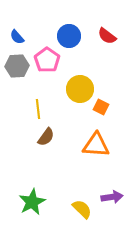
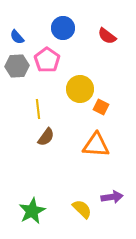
blue circle: moved 6 px left, 8 px up
green star: moved 9 px down
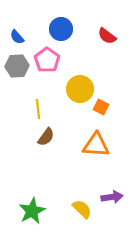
blue circle: moved 2 px left, 1 px down
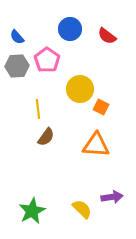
blue circle: moved 9 px right
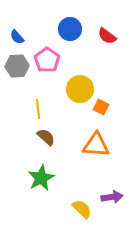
brown semicircle: rotated 84 degrees counterclockwise
green star: moved 9 px right, 33 px up
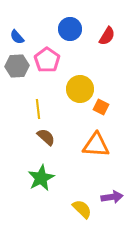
red semicircle: rotated 96 degrees counterclockwise
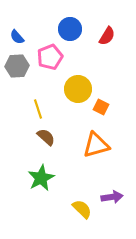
pink pentagon: moved 3 px right, 3 px up; rotated 15 degrees clockwise
yellow circle: moved 2 px left
yellow line: rotated 12 degrees counterclockwise
orange triangle: rotated 20 degrees counterclockwise
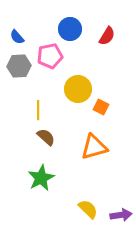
pink pentagon: moved 1 px up; rotated 10 degrees clockwise
gray hexagon: moved 2 px right
yellow line: moved 1 px down; rotated 18 degrees clockwise
orange triangle: moved 2 px left, 2 px down
purple arrow: moved 9 px right, 18 px down
yellow semicircle: moved 6 px right
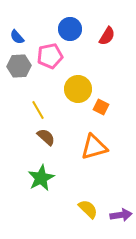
yellow line: rotated 30 degrees counterclockwise
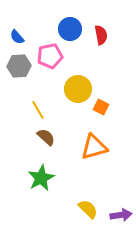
red semicircle: moved 6 px left, 1 px up; rotated 42 degrees counterclockwise
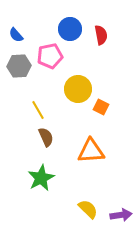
blue semicircle: moved 1 px left, 2 px up
brown semicircle: rotated 24 degrees clockwise
orange triangle: moved 3 px left, 4 px down; rotated 12 degrees clockwise
